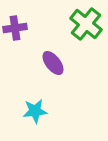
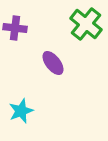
purple cross: rotated 15 degrees clockwise
cyan star: moved 14 px left; rotated 15 degrees counterclockwise
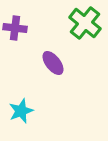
green cross: moved 1 px left, 1 px up
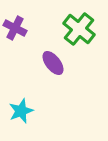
green cross: moved 6 px left, 6 px down
purple cross: rotated 20 degrees clockwise
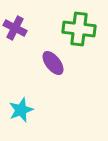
green cross: rotated 32 degrees counterclockwise
cyan star: moved 1 px up
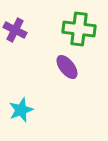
purple cross: moved 2 px down
purple ellipse: moved 14 px right, 4 px down
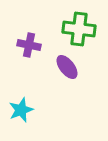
purple cross: moved 14 px right, 15 px down; rotated 15 degrees counterclockwise
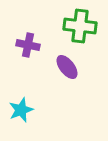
green cross: moved 1 px right, 3 px up
purple cross: moved 1 px left
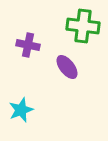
green cross: moved 3 px right
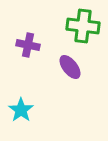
purple ellipse: moved 3 px right
cyan star: rotated 15 degrees counterclockwise
